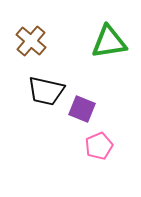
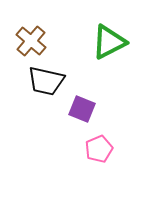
green triangle: rotated 18 degrees counterclockwise
black trapezoid: moved 10 px up
pink pentagon: moved 3 px down
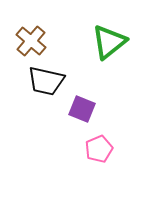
green triangle: rotated 12 degrees counterclockwise
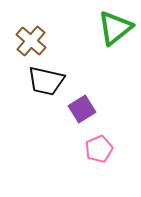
green triangle: moved 6 px right, 14 px up
purple square: rotated 36 degrees clockwise
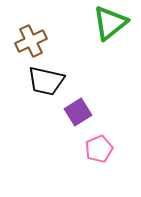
green triangle: moved 5 px left, 5 px up
brown cross: rotated 24 degrees clockwise
purple square: moved 4 px left, 3 px down
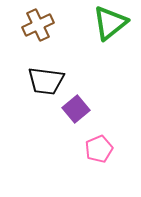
brown cross: moved 7 px right, 16 px up
black trapezoid: rotated 6 degrees counterclockwise
purple square: moved 2 px left, 3 px up; rotated 8 degrees counterclockwise
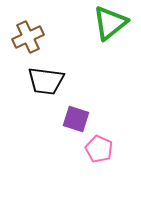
brown cross: moved 10 px left, 12 px down
purple square: moved 10 px down; rotated 32 degrees counterclockwise
pink pentagon: rotated 24 degrees counterclockwise
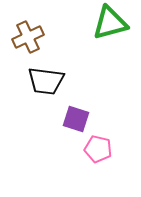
green triangle: rotated 24 degrees clockwise
pink pentagon: moved 1 px left; rotated 12 degrees counterclockwise
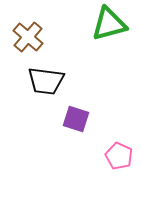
green triangle: moved 1 px left, 1 px down
brown cross: rotated 24 degrees counterclockwise
pink pentagon: moved 21 px right, 7 px down; rotated 12 degrees clockwise
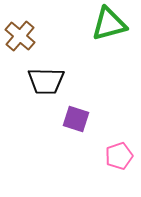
brown cross: moved 8 px left, 1 px up
black trapezoid: rotated 6 degrees counterclockwise
pink pentagon: rotated 28 degrees clockwise
